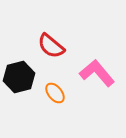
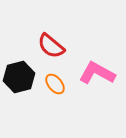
pink L-shape: rotated 21 degrees counterclockwise
orange ellipse: moved 9 px up
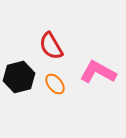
red semicircle: rotated 20 degrees clockwise
pink L-shape: moved 1 px right, 1 px up
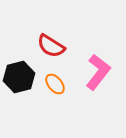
red semicircle: rotated 28 degrees counterclockwise
pink L-shape: rotated 99 degrees clockwise
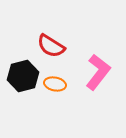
black hexagon: moved 4 px right, 1 px up
orange ellipse: rotated 40 degrees counterclockwise
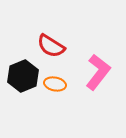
black hexagon: rotated 8 degrees counterclockwise
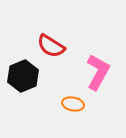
pink L-shape: rotated 9 degrees counterclockwise
orange ellipse: moved 18 px right, 20 px down
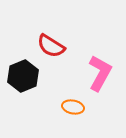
pink L-shape: moved 2 px right, 1 px down
orange ellipse: moved 3 px down
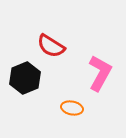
black hexagon: moved 2 px right, 2 px down
orange ellipse: moved 1 px left, 1 px down
